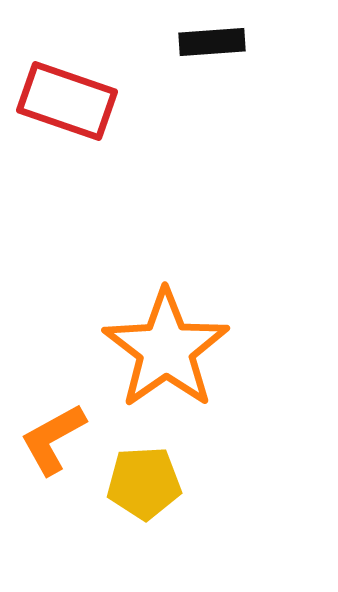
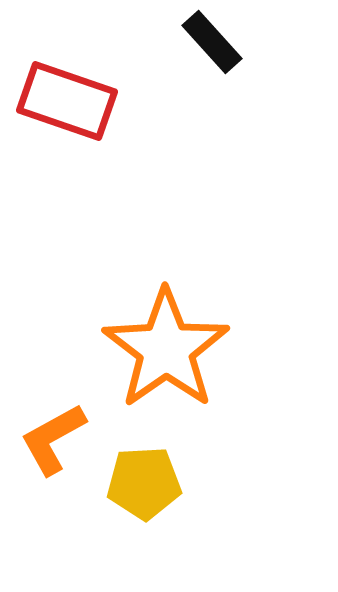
black rectangle: rotated 52 degrees clockwise
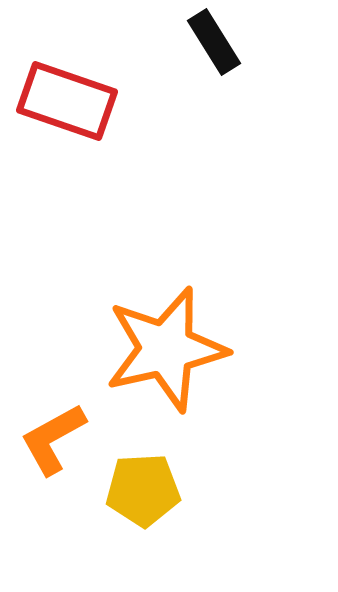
black rectangle: moved 2 px right; rotated 10 degrees clockwise
orange star: rotated 22 degrees clockwise
yellow pentagon: moved 1 px left, 7 px down
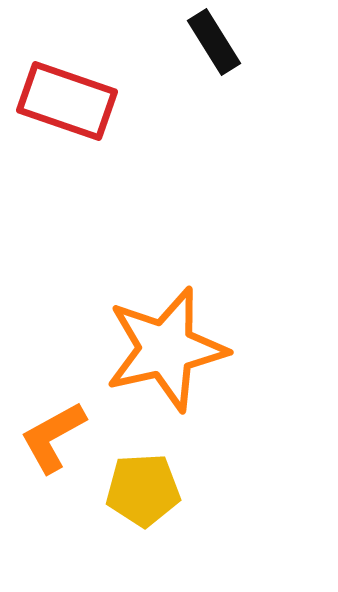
orange L-shape: moved 2 px up
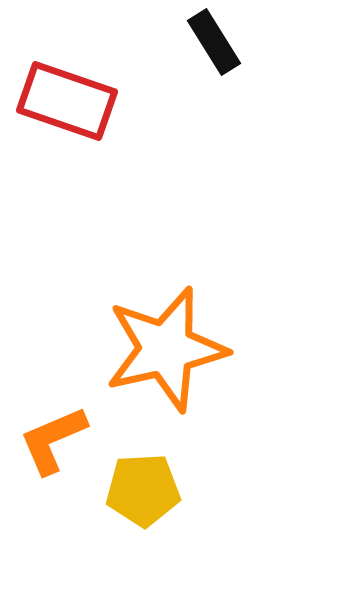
orange L-shape: moved 3 px down; rotated 6 degrees clockwise
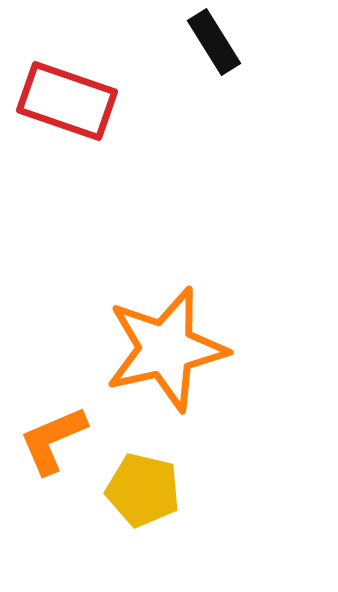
yellow pentagon: rotated 16 degrees clockwise
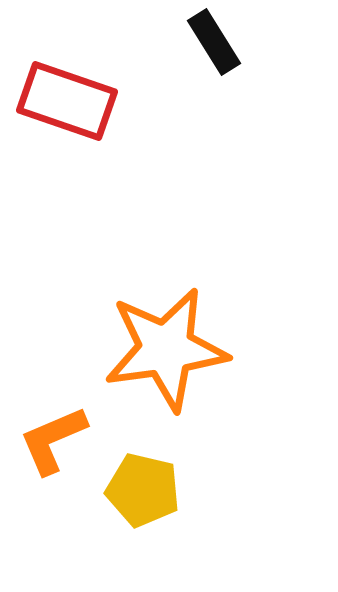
orange star: rotated 5 degrees clockwise
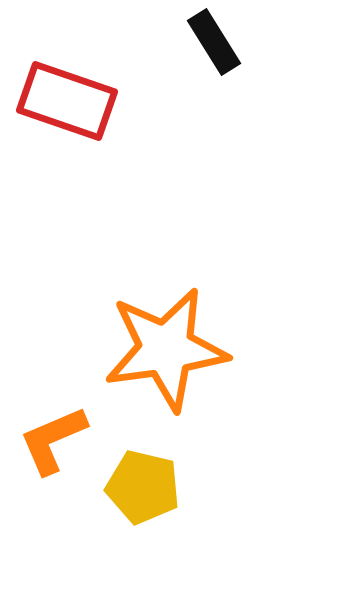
yellow pentagon: moved 3 px up
